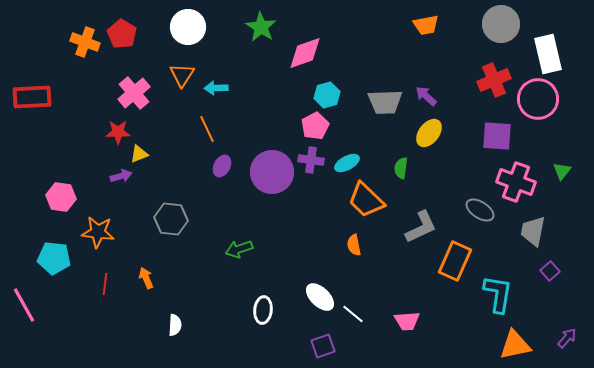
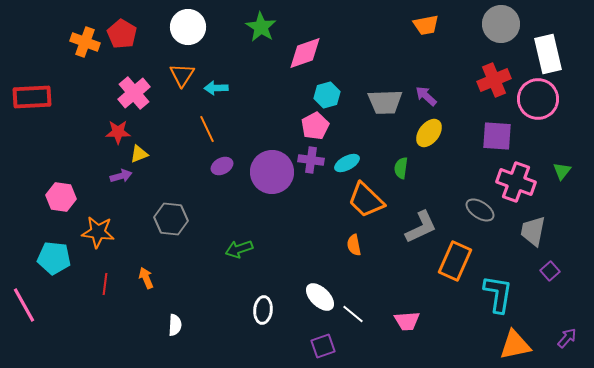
purple ellipse at (222, 166): rotated 35 degrees clockwise
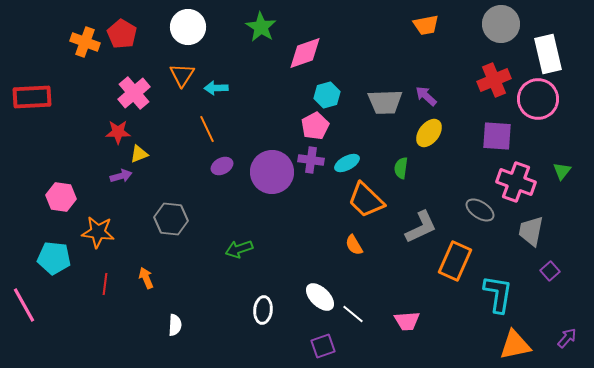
gray trapezoid at (533, 231): moved 2 px left
orange semicircle at (354, 245): rotated 20 degrees counterclockwise
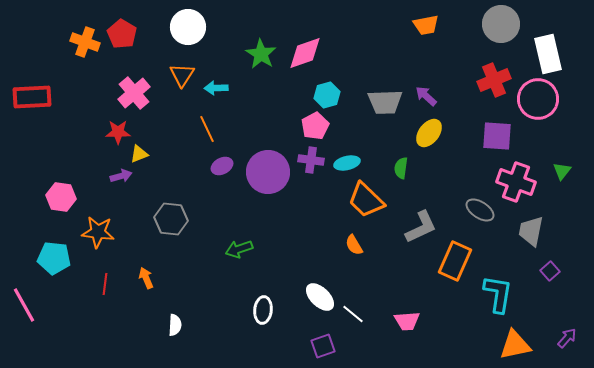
green star at (261, 27): moved 27 px down
cyan ellipse at (347, 163): rotated 15 degrees clockwise
purple circle at (272, 172): moved 4 px left
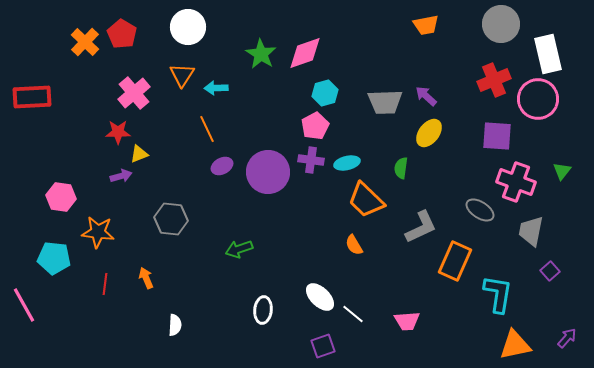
orange cross at (85, 42): rotated 24 degrees clockwise
cyan hexagon at (327, 95): moved 2 px left, 2 px up
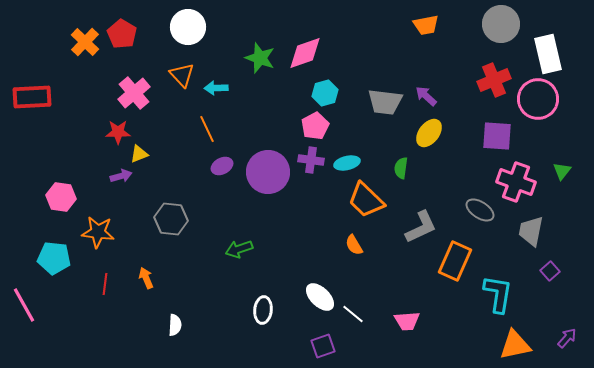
green star at (261, 54): moved 1 px left, 4 px down; rotated 12 degrees counterclockwise
orange triangle at (182, 75): rotated 16 degrees counterclockwise
gray trapezoid at (385, 102): rotated 9 degrees clockwise
